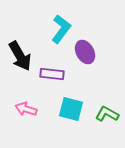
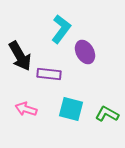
purple rectangle: moved 3 px left
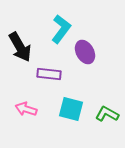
black arrow: moved 9 px up
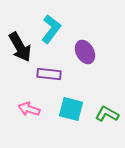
cyan L-shape: moved 10 px left
pink arrow: moved 3 px right
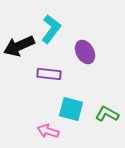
black arrow: moved 1 px left, 1 px up; rotated 96 degrees clockwise
pink arrow: moved 19 px right, 22 px down
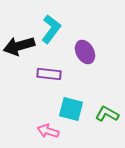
black arrow: rotated 8 degrees clockwise
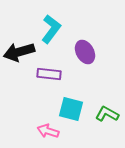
black arrow: moved 6 px down
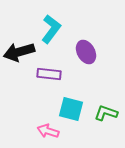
purple ellipse: moved 1 px right
green L-shape: moved 1 px left, 1 px up; rotated 10 degrees counterclockwise
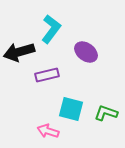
purple ellipse: rotated 25 degrees counterclockwise
purple rectangle: moved 2 px left, 1 px down; rotated 20 degrees counterclockwise
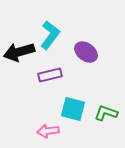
cyan L-shape: moved 1 px left, 6 px down
purple rectangle: moved 3 px right
cyan square: moved 2 px right
pink arrow: rotated 25 degrees counterclockwise
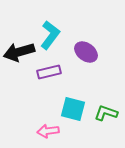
purple rectangle: moved 1 px left, 3 px up
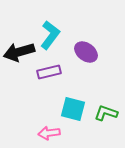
pink arrow: moved 1 px right, 2 px down
